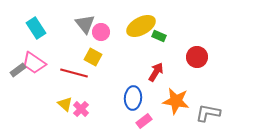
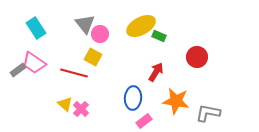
pink circle: moved 1 px left, 2 px down
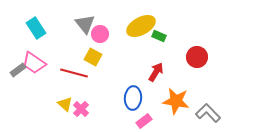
gray L-shape: rotated 35 degrees clockwise
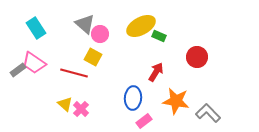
gray triangle: rotated 10 degrees counterclockwise
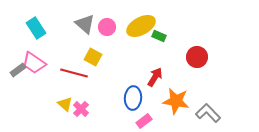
pink circle: moved 7 px right, 7 px up
red arrow: moved 1 px left, 5 px down
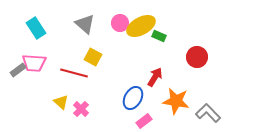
pink circle: moved 13 px right, 4 px up
pink trapezoid: rotated 30 degrees counterclockwise
blue ellipse: rotated 25 degrees clockwise
yellow triangle: moved 4 px left, 2 px up
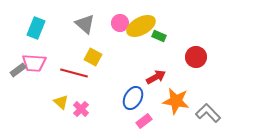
cyan rectangle: rotated 55 degrees clockwise
red circle: moved 1 px left
red arrow: moved 1 px right; rotated 30 degrees clockwise
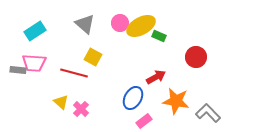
cyan rectangle: moved 1 px left, 3 px down; rotated 35 degrees clockwise
gray rectangle: rotated 42 degrees clockwise
